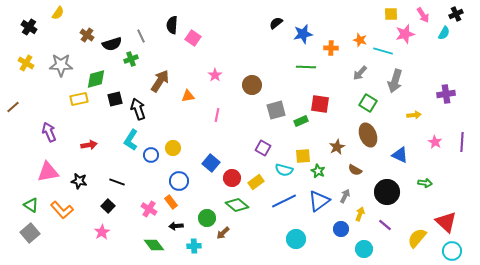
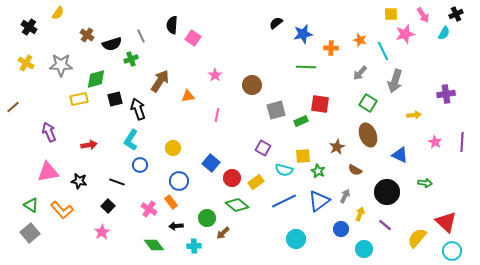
cyan line at (383, 51): rotated 48 degrees clockwise
blue circle at (151, 155): moved 11 px left, 10 px down
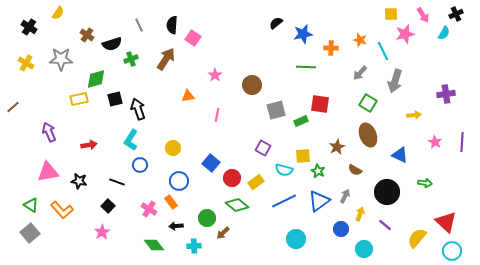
gray line at (141, 36): moved 2 px left, 11 px up
gray star at (61, 65): moved 6 px up
brown arrow at (160, 81): moved 6 px right, 22 px up
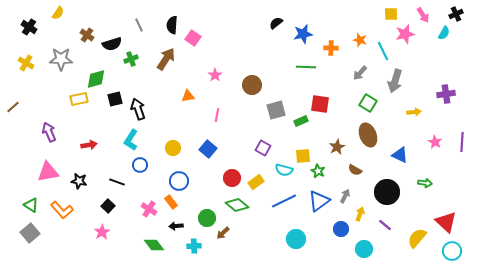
yellow arrow at (414, 115): moved 3 px up
blue square at (211, 163): moved 3 px left, 14 px up
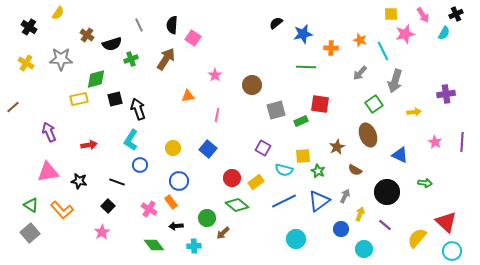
green square at (368, 103): moved 6 px right, 1 px down; rotated 24 degrees clockwise
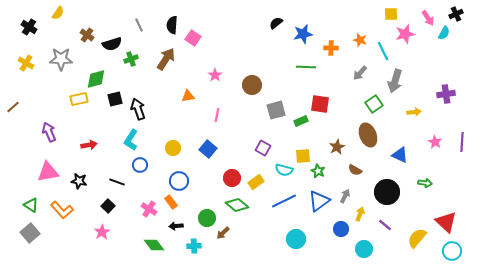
pink arrow at (423, 15): moved 5 px right, 3 px down
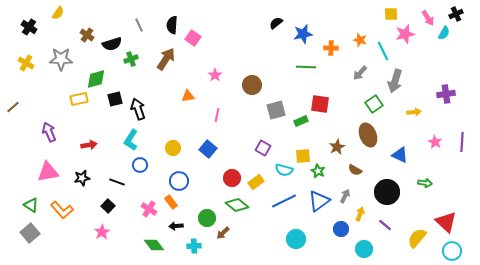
black star at (79, 181): moved 3 px right, 3 px up; rotated 21 degrees counterclockwise
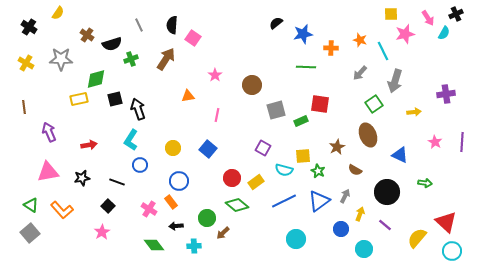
brown line at (13, 107): moved 11 px right; rotated 56 degrees counterclockwise
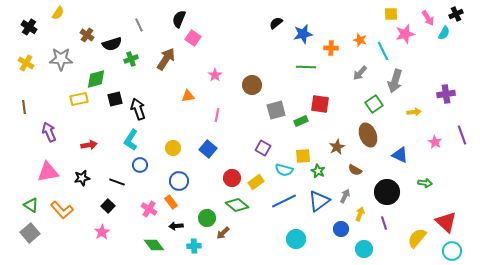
black semicircle at (172, 25): moved 7 px right, 6 px up; rotated 18 degrees clockwise
purple line at (462, 142): moved 7 px up; rotated 24 degrees counterclockwise
purple line at (385, 225): moved 1 px left, 2 px up; rotated 32 degrees clockwise
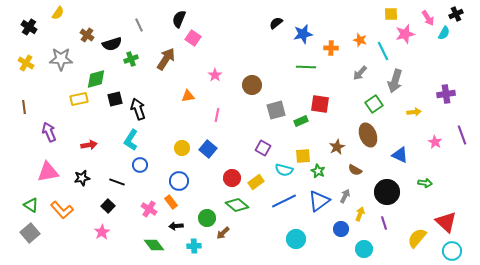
yellow circle at (173, 148): moved 9 px right
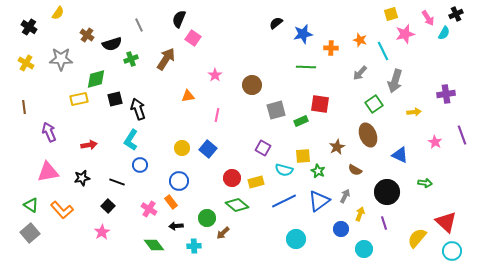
yellow square at (391, 14): rotated 16 degrees counterclockwise
yellow rectangle at (256, 182): rotated 21 degrees clockwise
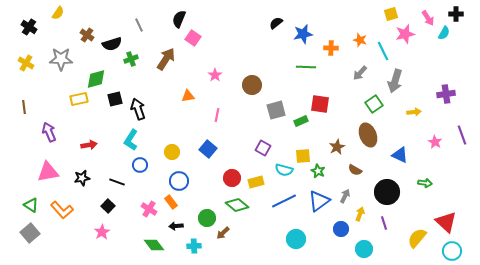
black cross at (456, 14): rotated 24 degrees clockwise
yellow circle at (182, 148): moved 10 px left, 4 px down
